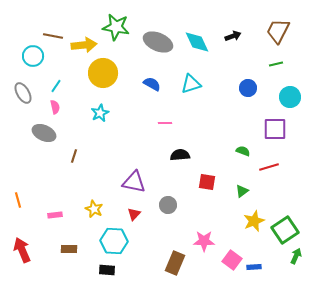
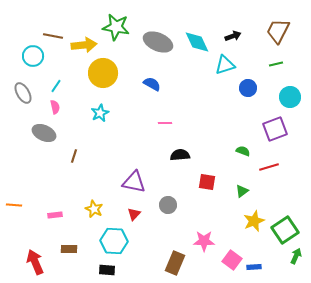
cyan triangle at (191, 84): moved 34 px right, 19 px up
purple square at (275, 129): rotated 20 degrees counterclockwise
orange line at (18, 200): moved 4 px left, 5 px down; rotated 70 degrees counterclockwise
red arrow at (22, 250): moved 13 px right, 12 px down
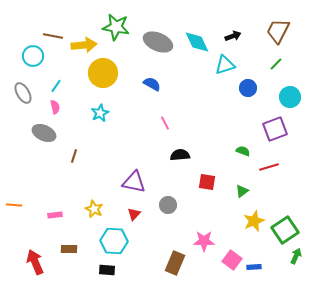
green line at (276, 64): rotated 32 degrees counterclockwise
pink line at (165, 123): rotated 64 degrees clockwise
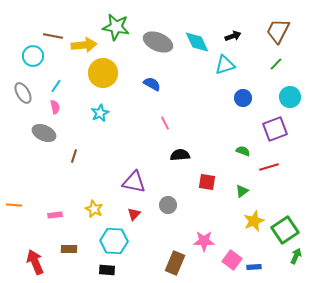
blue circle at (248, 88): moved 5 px left, 10 px down
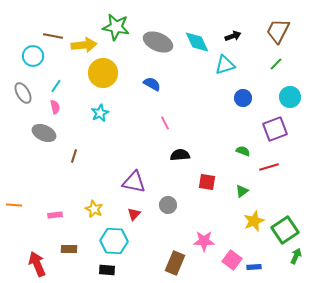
red arrow at (35, 262): moved 2 px right, 2 px down
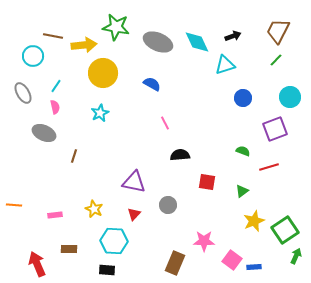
green line at (276, 64): moved 4 px up
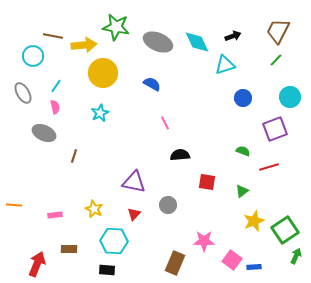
red arrow at (37, 264): rotated 45 degrees clockwise
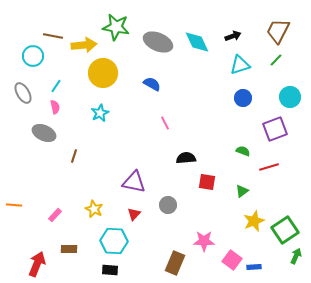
cyan triangle at (225, 65): moved 15 px right
black semicircle at (180, 155): moved 6 px right, 3 px down
pink rectangle at (55, 215): rotated 40 degrees counterclockwise
black rectangle at (107, 270): moved 3 px right
